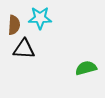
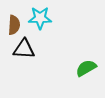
green semicircle: rotated 15 degrees counterclockwise
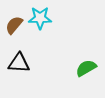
brown semicircle: rotated 144 degrees counterclockwise
black triangle: moved 5 px left, 14 px down
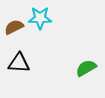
brown semicircle: moved 2 px down; rotated 24 degrees clockwise
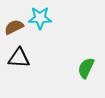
black triangle: moved 5 px up
green semicircle: rotated 35 degrees counterclockwise
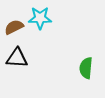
black triangle: moved 2 px left
green semicircle: rotated 20 degrees counterclockwise
